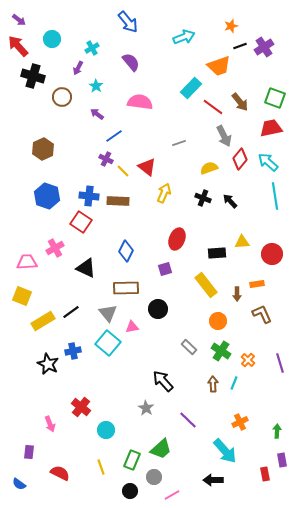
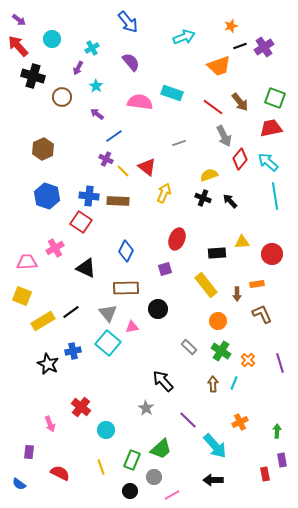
cyan rectangle at (191, 88): moved 19 px left, 5 px down; rotated 65 degrees clockwise
yellow semicircle at (209, 168): moved 7 px down
cyan arrow at (225, 451): moved 10 px left, 5 px up
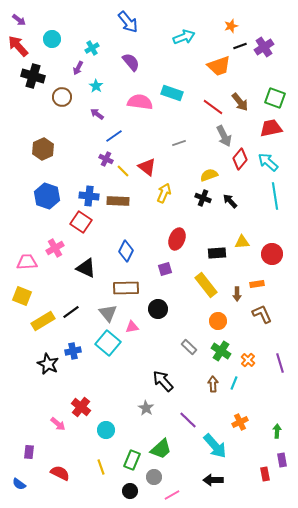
pink arrow at (50, 424): moved 8 px right; rotated 28 degrees counterclockwise
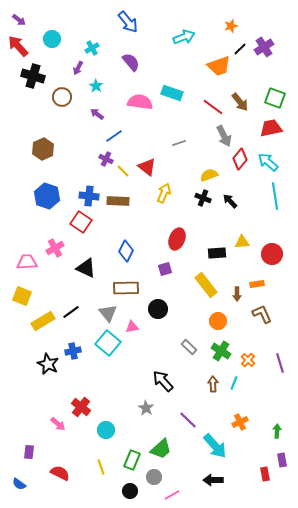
black line at (240, 46): moved 3 px down; rotated 24 degrees counterclockwise
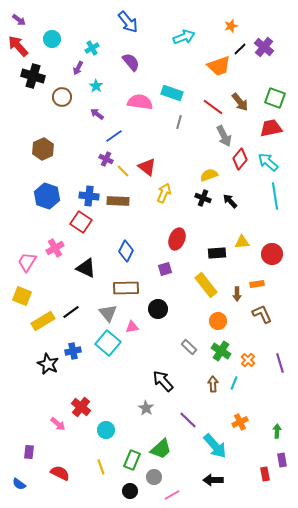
purple cross at (264, 47): rotated 18 degrees counterclockwise
gray line at (179, 143): moved 21 px up; rotated 56 degrees counterclockwise
pink trapezoid at (27, 262): rotated 55 degrees counterclockwise
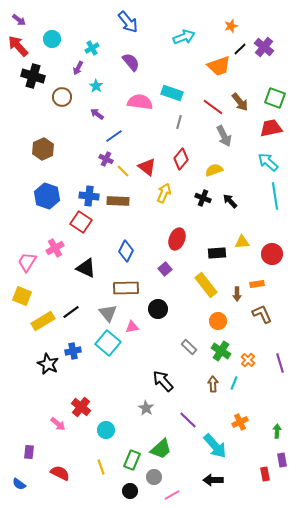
red diamond at (240, 159): moved 59 px left
yellow semicircle at (209, 175): moved 5 px right, 5 px up
purple square at (165, 269): rotated 24 degrees counterclockwise
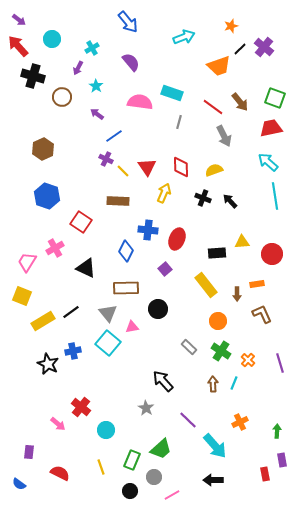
red diamond at (181, 159): moved 8 px down; rotated 40 degrees counterclockwise
red triangle at (147, 167): rotated 18 degrees clockwise
blue cross at (89, 196): moved 59 px right, 34 px down
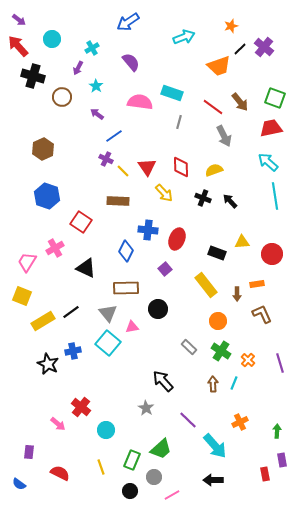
blue arrow at (128, 22): rotated 95 degrees clockwise
yellow arrow at (164, 193): rotated 114 degrees clockwise
black rectangle at (217, 253): rotated 24 degrees clockwise
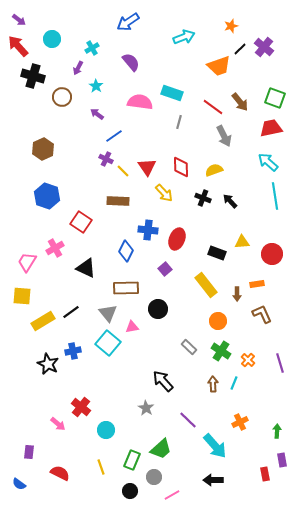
yellow square at (22, 296): rotated 18 degrees counterclockwise
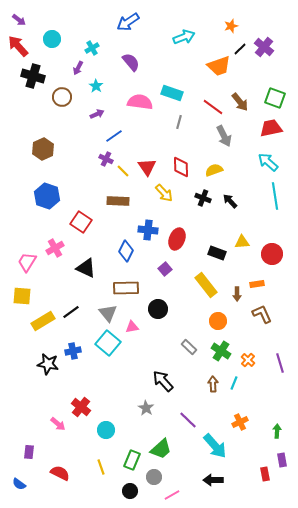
purple arrow at (97, 114): rotated 120 degrees clockwise
black star at (48, 364): rotated 15 degrees counterclockwise
